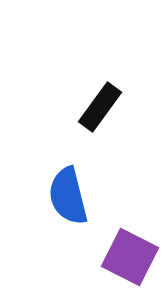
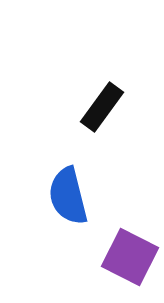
black rectangle: moved 2 px right
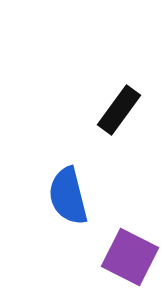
black rectangle: moved 17 px right, 3 px down
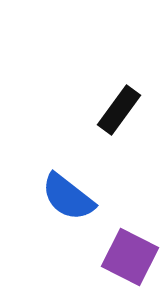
blue semicircle: moved 1 px down; rotated 38 degrees counterclockwise
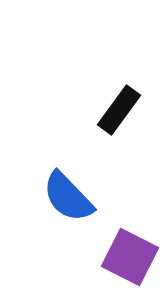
blue semicircle: rotated 8 degrees clockwise
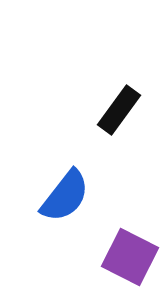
blue semicircle: moved 3 px left, 1 px up; rotated 98 degrees counterclockwise
